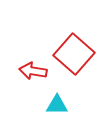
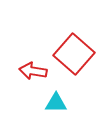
cyan triangle: moved 1 px left, 2 px up
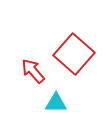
red arrow: rotated 40 degrees clockwise
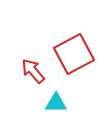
red square: rotated 21 degrees clockwise
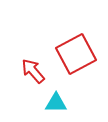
red square: moved 2 px right
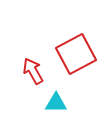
red arrow: rotated 12 degrees clockwise
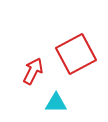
red arrow: rotated 56 degrees clockwise
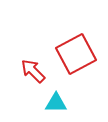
red arrow: rotated 72 degrees counterclockwise
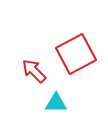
red arrow: moved 1 px right
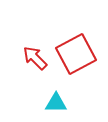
red arrow: moved 1 px right, 13 px up
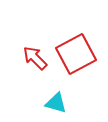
cyan triangle: rotated 15 degrees clockwise
